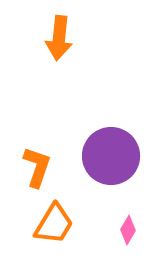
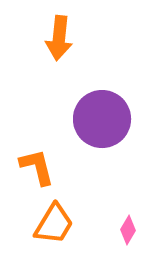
purple circle: moved 9 px left, 37 px up
orange L-shape: rotated 33 degrees counterclockwise
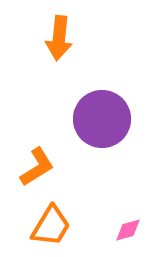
orange L-shape: rotated 72 degrees clockwise
orange trapezoid: moved 3 px left, 2 px down
pink diamond: rotated 44 degrees clockwise
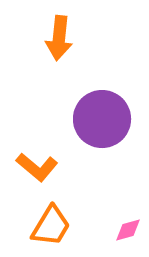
orange L-shape: rotated 72 degrees clockwise
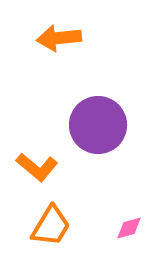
orange arrow: rotated 78 degrees clockwise
purple circle: moved 4 px left, 6 px down
pink diamond: moved 1 px right, 2 px up
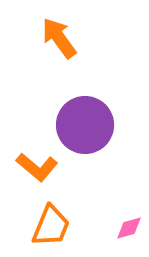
orange arrow: rotated 60 degrees clockwise
purple circle: moved 13 px left
orange trapezoid: rotated 9 degrees counterclockwise
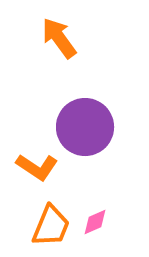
purple circle: moved 2 px down
orange L-shape: rotated 6 degrees counterclockwise
pink diamond: moved 34 px left, 6 px up; rotated 8 degrees counterclockwise
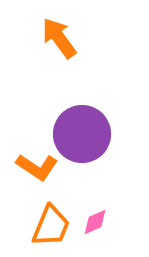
purple circle: moved 3 px left, 7 px down
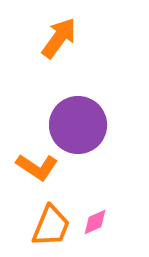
orange arrow: rotated 72 degrees clockwise
purple circle: moved 4 px left, 9 px up
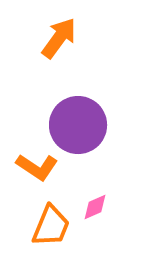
pink diamond: moved 15 px up
